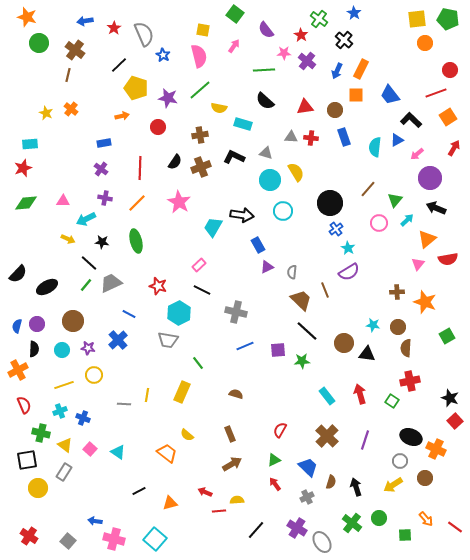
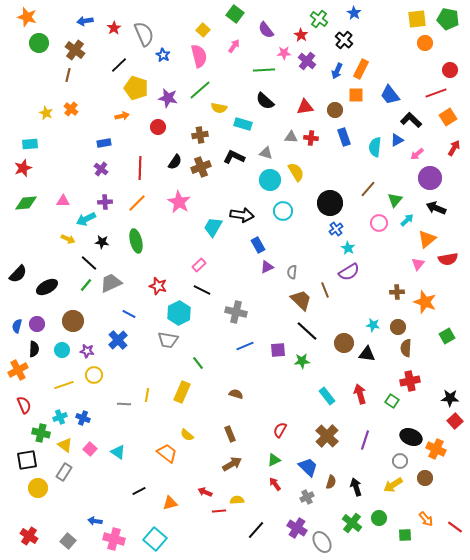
yellow square at (203, 30): rotated 32 degrees clockwise
purple cross at (105, 198): moved 4 px down; rotated 16 degrees counterclockwise
purple star at (88, 348): moved 1 px left, 3 px down
black star at (450, 398): rotated 18 degrees counterclockwise
cyan cross at (60, 411): moved 6 px down
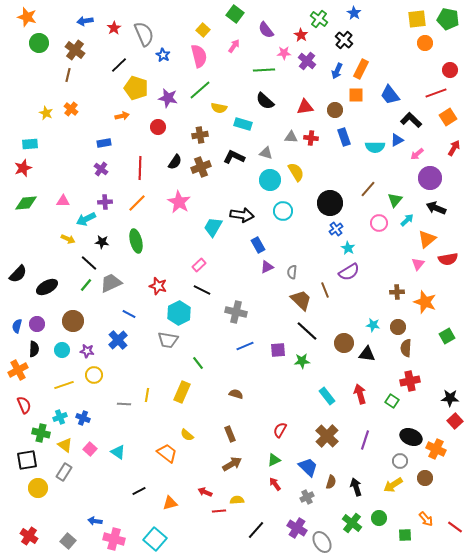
cyan semicircle at (375, 147): rotated 96 degrees counterclockwise
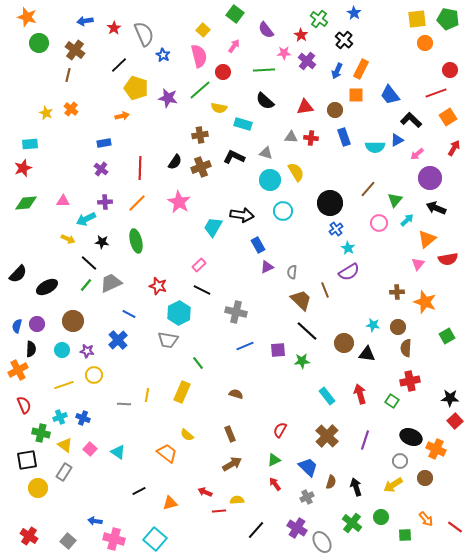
red circle at (158, 127): moved 65 px right, 55 px up
black semicircle at (34, 349): moved 3 px left
green circle at (379, 518): moved 2 px right, 1 px up
